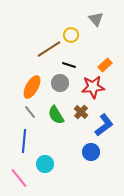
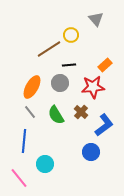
black line: rotated 24 degrees counterclockwise
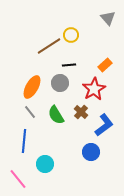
gray triangle: moved 12 px right, 1 px up
brown line: moved 3 px up
red star: moved 1 px right, 2 px down; rotated 25 degrees counterclockwise
pink line: moved 1 px left, 1 px down
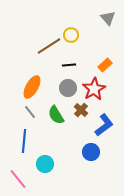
gray circle: moved 8 px right, 5 px down
brown cross: moved 2 px up
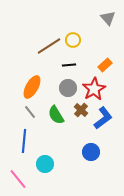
yellow circle: moved 2 px right, 5 px down
blue L-shape: moved 1 px left, 7 px up
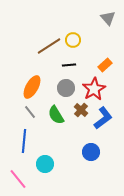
gray circle: moved 2 px left
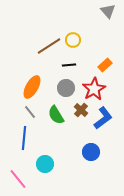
gray triangle: moved 7 px up
blue line: moved 3 px up
